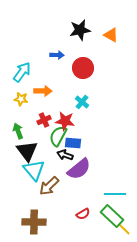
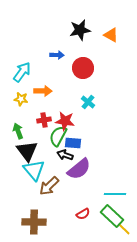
cyan cross: moved 6 px right
red cross: rotated 16 degrees clockwise
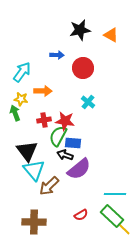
green arrow: moved 3 px left, 18 px up
red semicircle: moved 2 px left, 1 px down
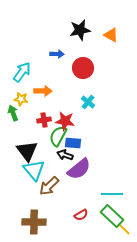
blue arrow: moved 1 px up
green arrow: moved 2 px left
cyan line: moved 3 px left
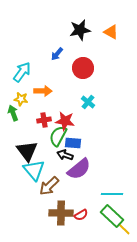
orange triangle: moved 3 px up
blue arrow: rotated 128 degrees clockwise
brown cross: moved 27 px right, 9 px up
